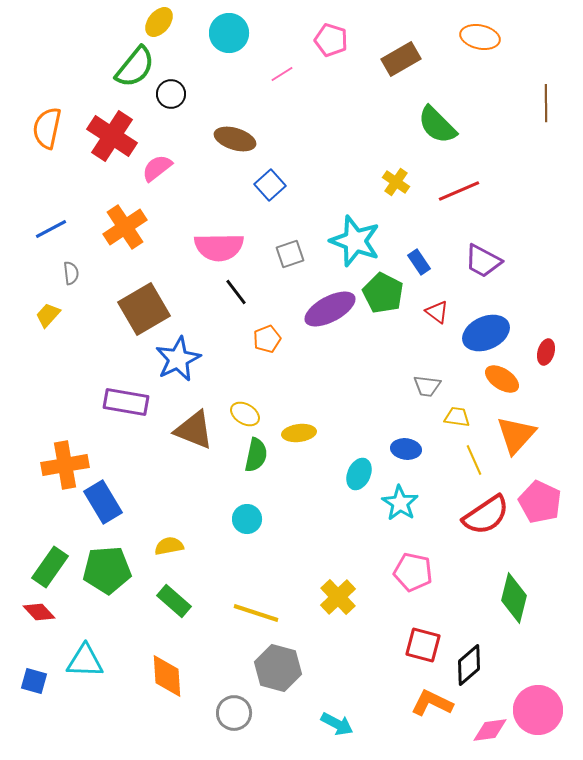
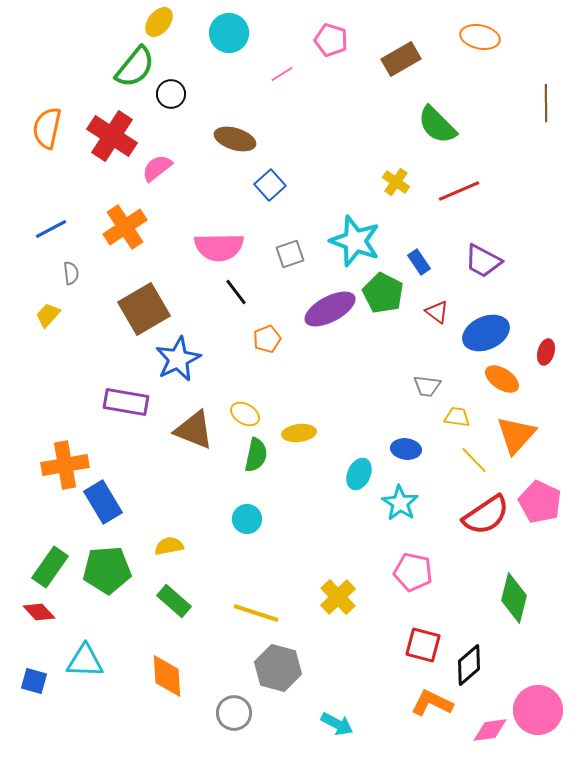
yellow line at (474, 460): rotated 20 degrees counterclockwise
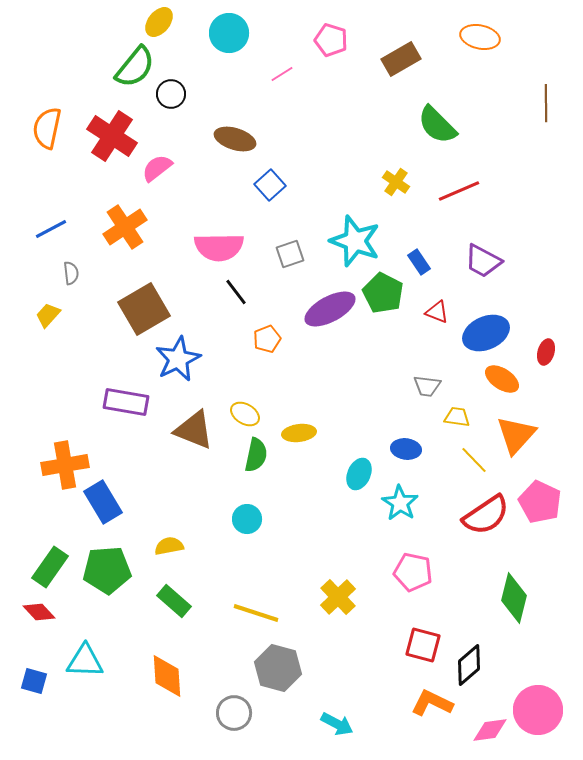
red triangle at (437, 312): rotated 15 degrees counterclockwise
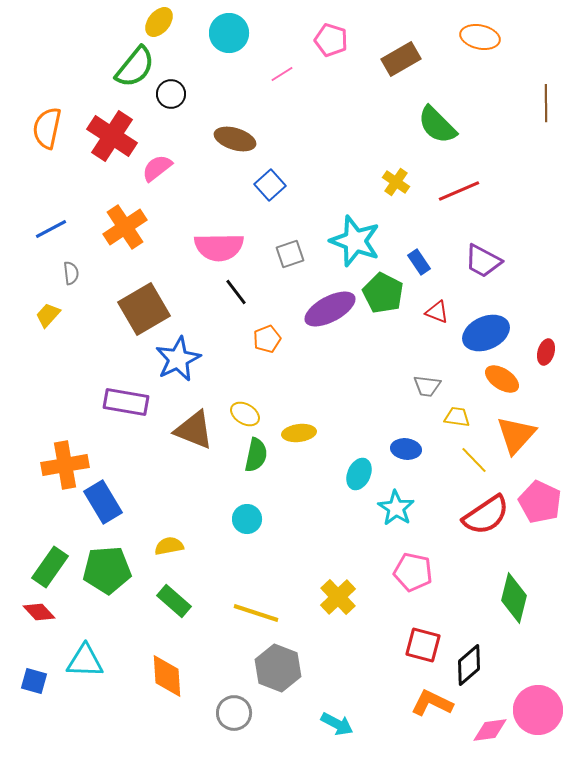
cyan star at (400, 503): moved 4 px left, 5 px down
gray hexagon at (278, 668): rotated 6 degrees clockwise
